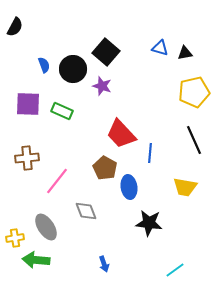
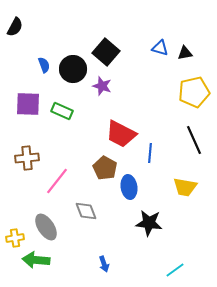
red trapezoid: rotated 20 degrees counterclockwise
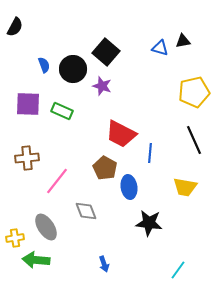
black triangle: moved 2 px left, 12 px up
cyan line: moved 3 px right; rotated 18 degrees counterclockwise
